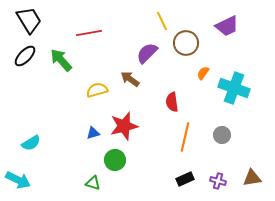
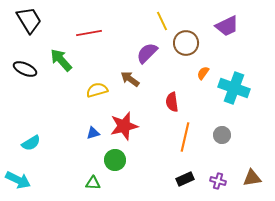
black ellipse: moved 13 px down; rotated 70 degrees clockwise
green triangle: rotated 14 degrees counterclockwise
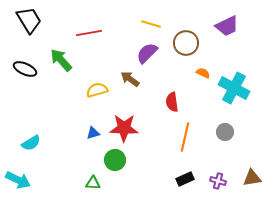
yellow line: moved 11 px left, 3 px down; rotated 48 degrees counterclockwise
orange semicircle: rotated 80 degrees clockwise
cyan cross: rotated 8 degrees clockwise
red star: moved 2 px down; rotated 16 degrees clockwise
gray circle: moved 3 px right, 3 px up
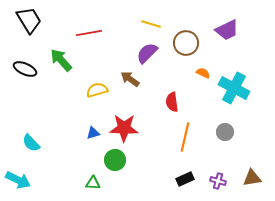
purple trapezoid: moved 4 px down
cyan semicircle: rotated 78 degrees clockwise
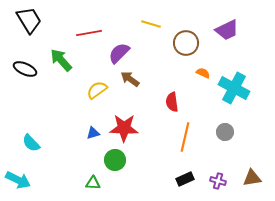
purple semicircle: moved 28 px left
yellow semicircle: rotated 20 degrees counterclockwise
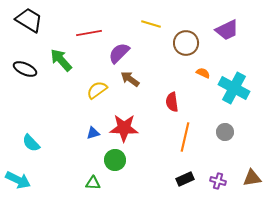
black trapezoid: rotated 28 degrees counterclockwise
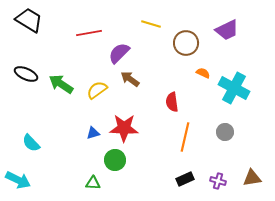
green arrow: moved 24 px down; rotated 15 degrees counterclockwise
black ellipse: moved 1 px right, 5 px down
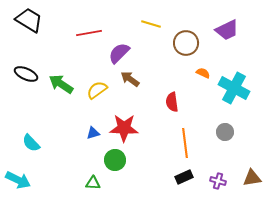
orange line: moved 6 px down; rotated 20 degrees counterclockwise
black rectangle: moved 1 px left, 2 px up
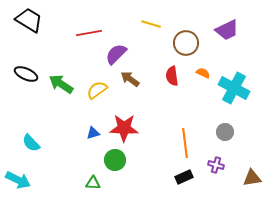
purple semicircle: moved 3 px left, 1 px down
red semicircle: moved 26 px up
purple cross: moved 2 px left, 16 px up
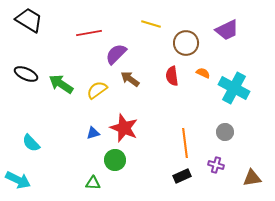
red star: rotated 20 degrees clockwise
black rectangle: moved 2 px left, 1 px up
